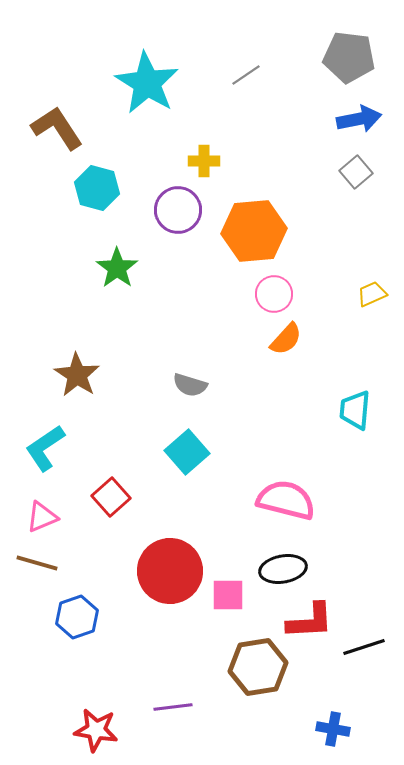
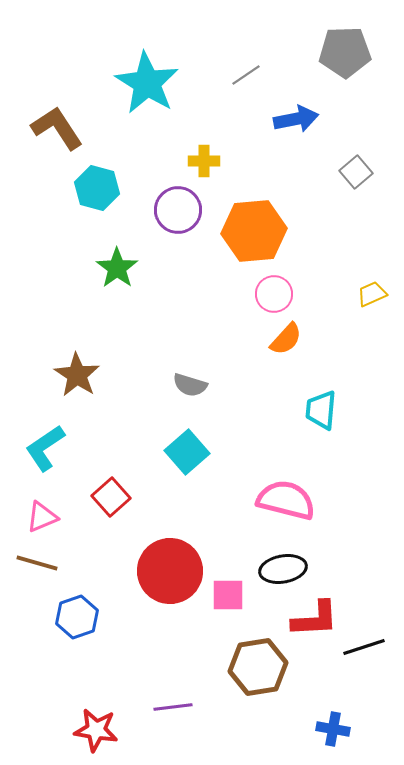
gray pentagon: moved 4 px left, 5 px up; rotated 9 degrees counterclockwise
blue arrow: moved 63 px left
cyan trapezoid: moved 34 px left
red L-shape: moved 5 px right, 2 px up
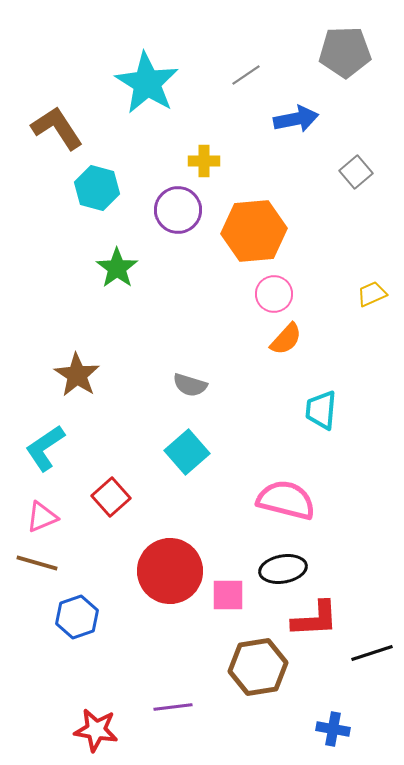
black line: moved 8 px right, 6 px down
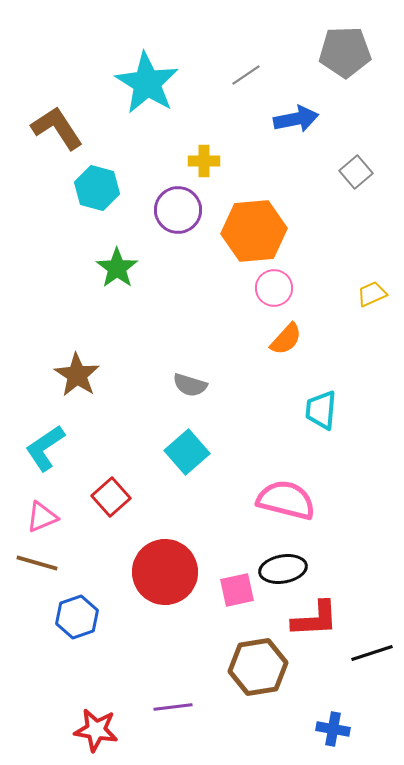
pink circle: moved 6 px up
red circle: moved 5 px left, 1 px down
pink square: moved 9 px right, 5 px up; rotated 12 degrees counterclockwise
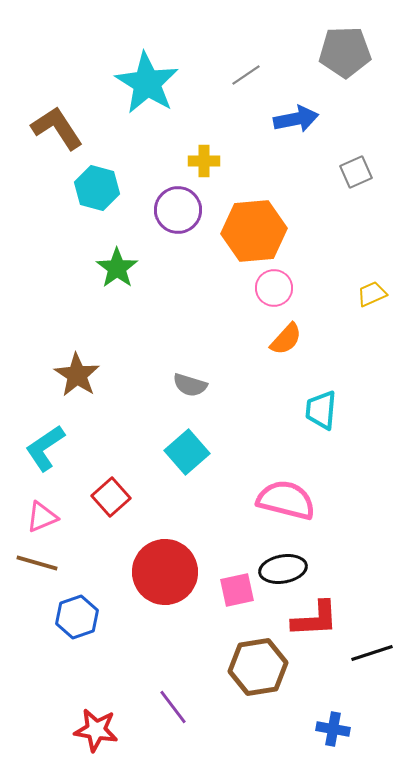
gray square: rotated 16 degrees clockwise
purple line: rotated 60 degrees clockwise
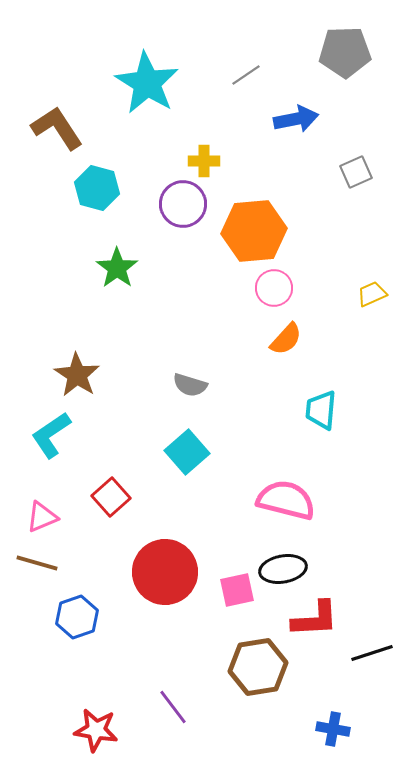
purple circle: moved 5 px right, 6 px up
cyan L-shape: moved 6 px right, 13 px up
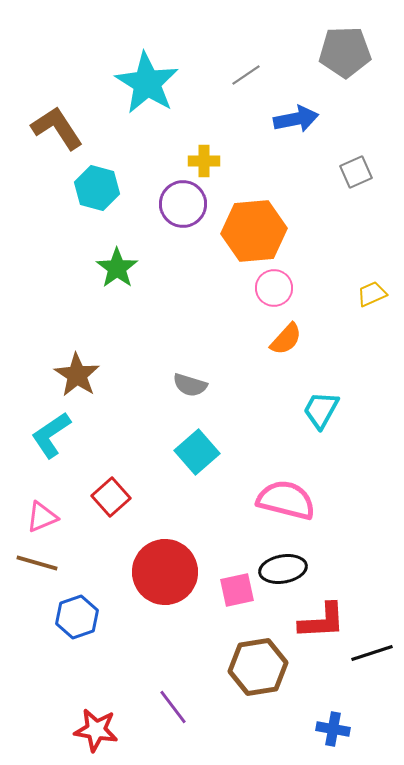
cyan trapezoid: rotated 24 degrees clockwise
cyan square: moved 10 px right
red L-shape: moved 7 px right, 2 px down
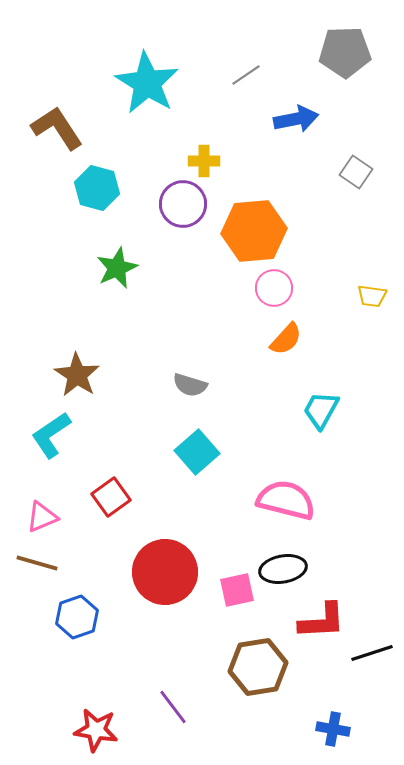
gray square: rotated 32 degrees counterclockwise
green star: rotated 12 degrees clockwise
yellow trapezoid: moved 2 px down; rotated 148 degrees counterclockwise
red square: rotated 6 degrees clockwise
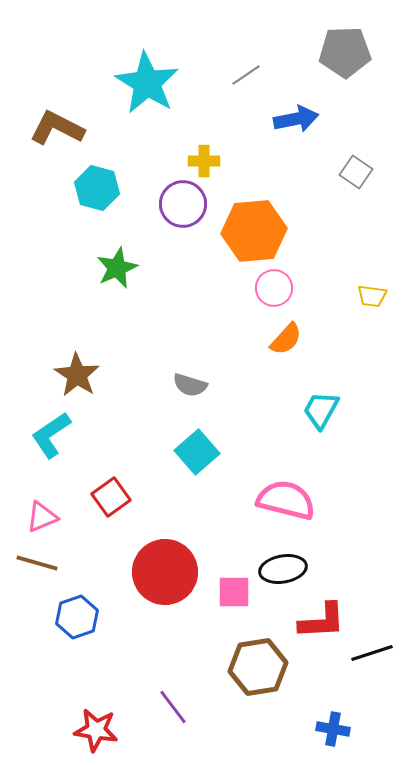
brown L-shape: rotated 30 degrees counterclockwise
pink square: moved 3 px left, 2 px down; rotated 12 degrees clockwise
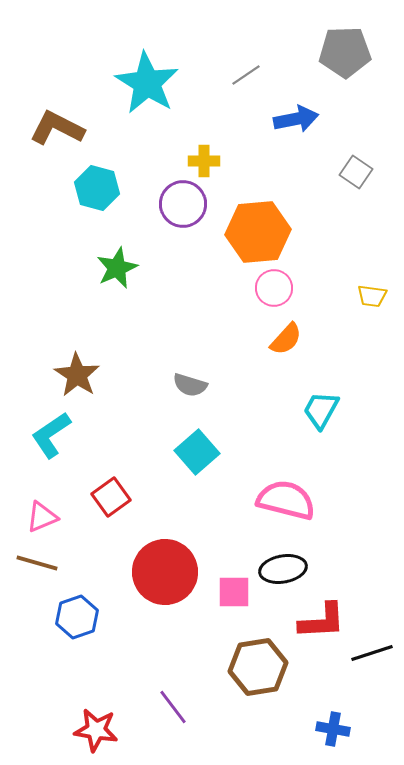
orange hexagon: moved 4 px right, 1 px down
